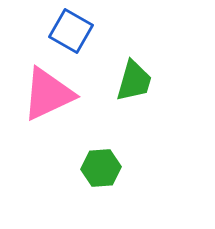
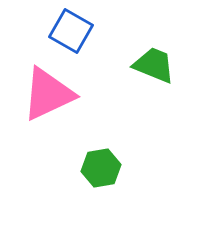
green trapezoid: moved 20 px right, 16 px up; rotated 84 degrees counterclockwise
green hexagon: rotated 6 degrees counterclockwise
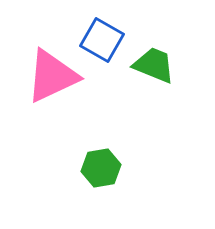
blue square: moved 31 px right, 9 px down
pink triangle: moved 4 px right, 18 px up
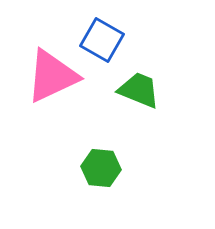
green trapezoid: moved 15 px left, 25 px down
green hexagon: rotated 15 degrees clockwise
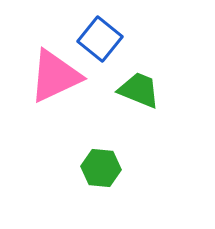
blue square: moved 2 px left, 1 px up; rotated 9 degrees clockwise
pink triangle: moved 3 px right
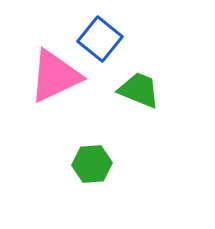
green hexagon: moved 9 px left, 4 px up; rotated 9 degrees counterclockwise
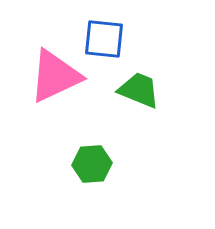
blue square: moved 4 px right; rotated 33 degrees counterclockwise
